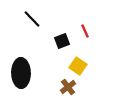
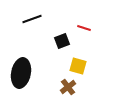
black line: rotated 66 degrees counterclockwise
red line: moved 1 px left, 3 px up; rotated 48 degrees counterclockwise
yellow square: rotated 18 degrees counterclockwise
black ellipse: rotated 12 degrees clockwise
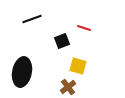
black ellipse: moved 1 px right, 1 px up
